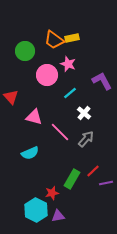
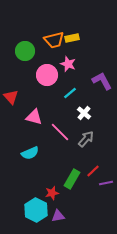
orange trapezoid: rotated 50 degrees counterclockwise
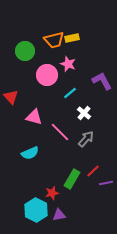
purple triangle: moved 1 px right, 1 px up
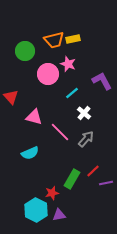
yellow rectangle: moved 1 px right, 1 px down
pink circle: moved 1 px right, 1 px up
cyan line: moved 2 px right
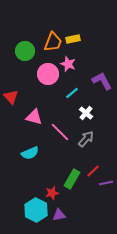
orange trapezoid: moved 1 px left, 2 px down; rotated 55 degrees counterclockwise
white cross: moved 2 px right
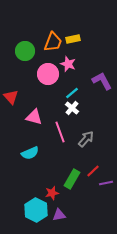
white cross: moved 14 px left, 5 px up
pink line: rotated 25 degrees clockwise
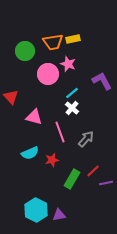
orange trapezoid: rotated 60 degrees clockwise
red star: moved 33 px up
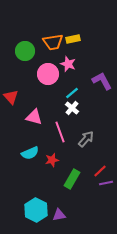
red line: moved 7 px right
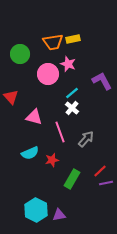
green circle: moved 5 px left, 3 px down
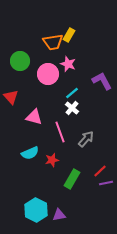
yellow rectangle: moved 4 px left, 4 px up; rotated 48 degrees counterclockwise
green circle: moved 7 px down
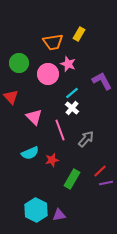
yellow rectangle: moved 10 px right, 1 px up
green circle: moved 1 px left, 2 px down
pink triangle: rotated 30 degrees clockwise
pink line: moved 2 px up
